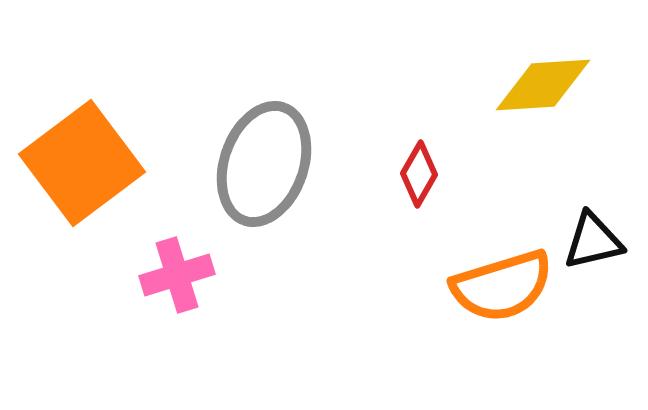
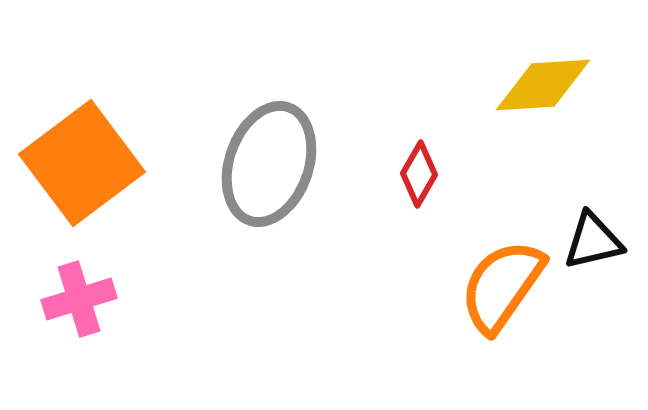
gray ellipse: moved 5 px right
pink cross: moved 98 px left, 24 px down
orange semicircle: rotated 142 degrees clockwise
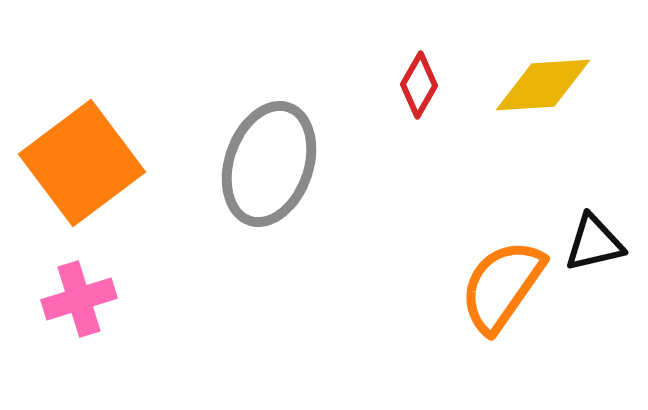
red diamond: moved 89 px up
black triangle: moved 1 px right, 2 px down
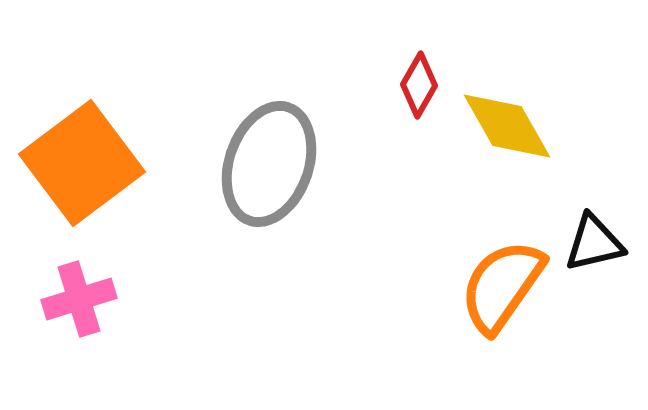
yellow diamond: moved 36 px left, 41 px down; rotated 64 degrees clockwise
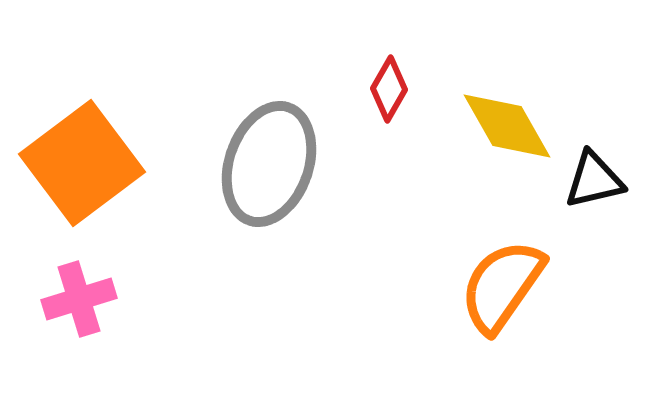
red diamond: moved 30 px left, 4 px down
black triangle: moved 63 px up
